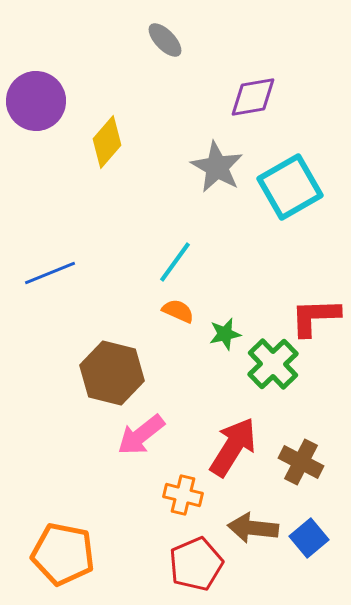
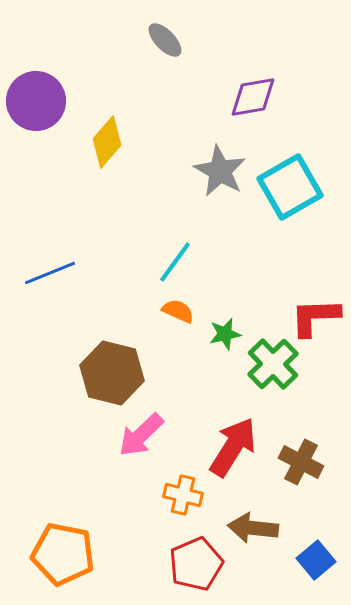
gray star: moved 3 px right, 4 px down
pink arrow: rotated 6 degrees counterclockwise
blue square: moved 7 px right, 22 px down
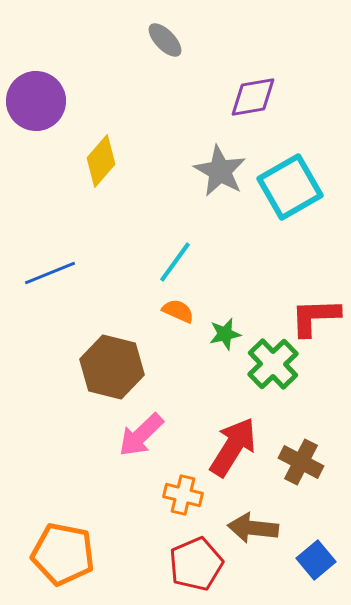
yellow diamond: moved 6 px left, 19 px down
brown hexagon: moved 6 px up
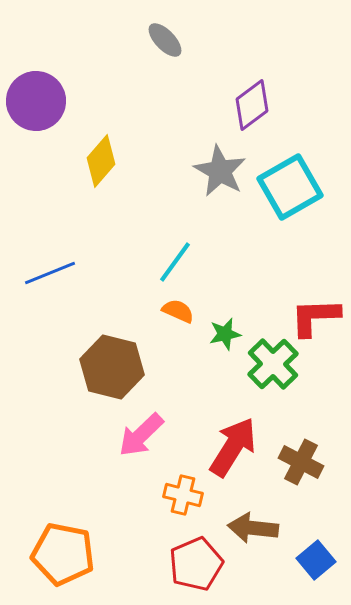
purple diamond: moved 1 px left, 8 px down; rotated 27 degrees counterclockwise
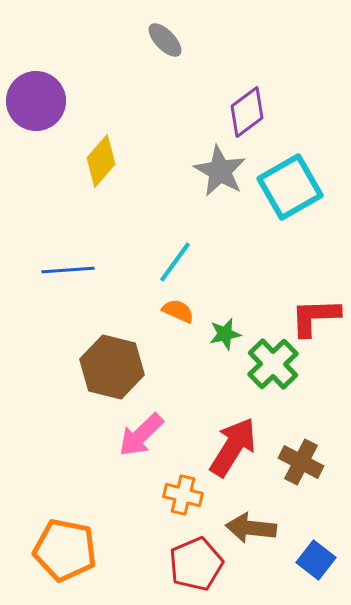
purple diamond: moved 5 px left, 7 px down
blue line: moved 18 px right, 3 px up; rotated 18 degrees clockwise
brown arrow: moved 2 px left
orange pentagon: moved 2 px right, 4 px up
blue square: rotated 12 degrees counterclockwise
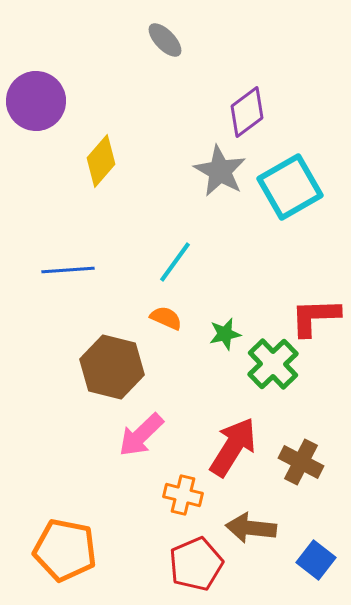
orange semicircle: moved 12 px left, 7 px down
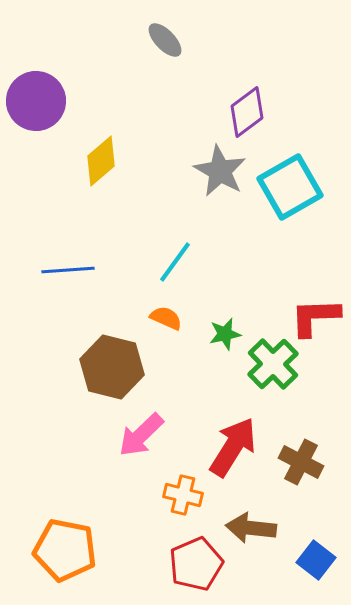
yellow diamond: rotated 9 degrees clockwise
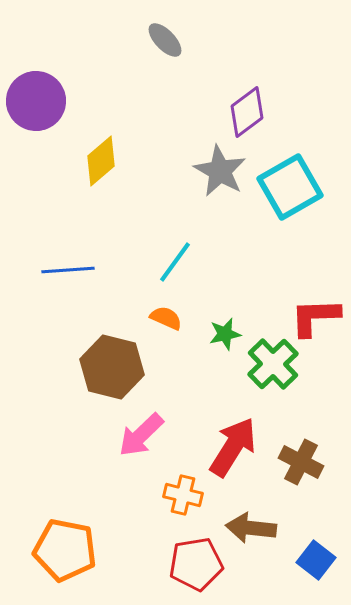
red pentagon: rotated 14 degrees clockwise
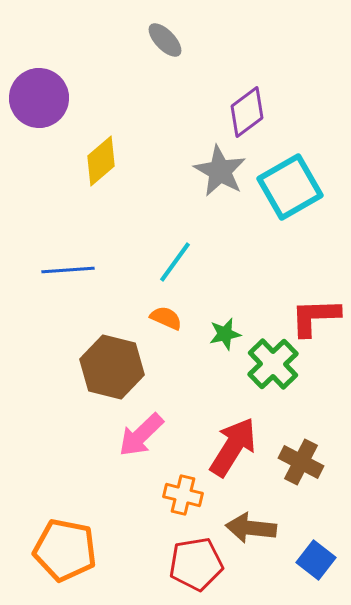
purple circle: moved 3 px right, 3 px up
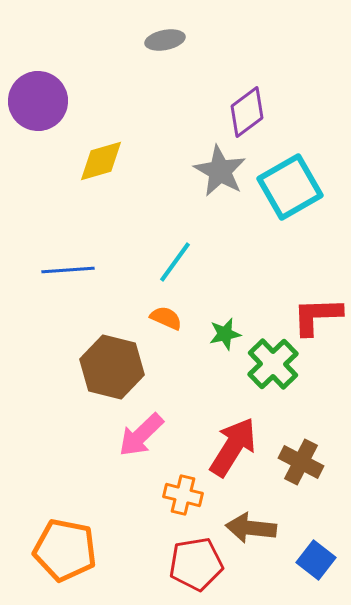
gray ellipse: rotated 57 degrees counterclockwise
purple circle: moved 1 px left, 3 px down
yellow diamond: rotated 24 degrees clockwise
red L-shape: moved 2 px right, 1 px up
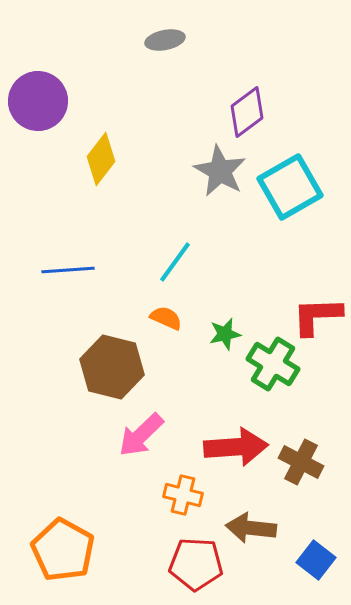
yellow diamond: moved 2 px up; rotated 36 degrees counterclockwise
green cross: rotated 15 degrees counterclockwise
red arrow: moved 3 px right; rotated 54 degrees clockwise
orange pentagon: moved 2 px left; rotated 18 degrees clockwise
red pentagon: rotated 12 degrees clockwise
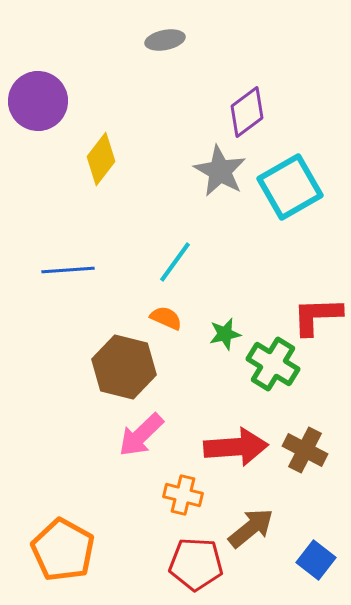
brown hexagon: moved 12 px right
brown cross: moved 4 px right, 12 px up
brown arrow: rotated 135 degrees clockwise
